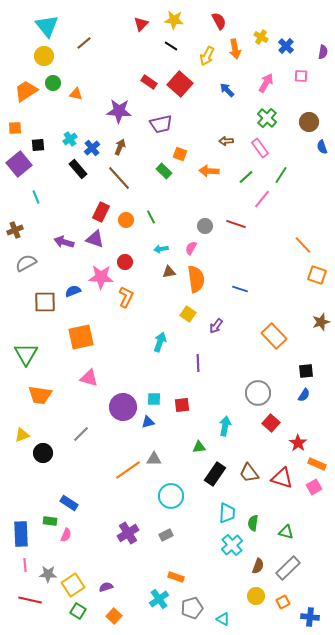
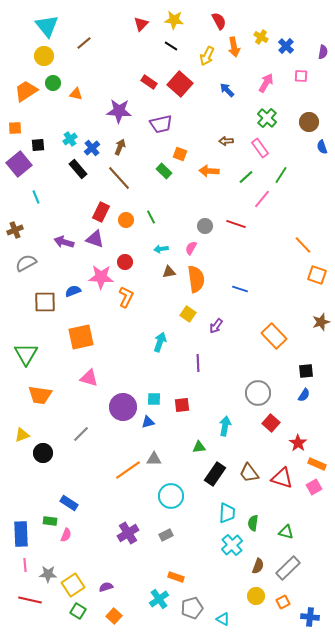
orange arrow at (235, 49): moved 1 px left, 2 px up
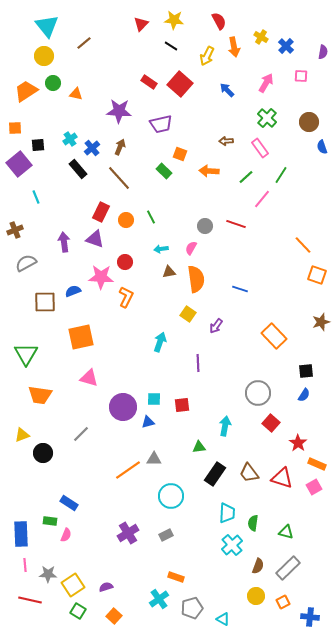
purple arrow at (64, 242): rotated 66 degrees clockwise
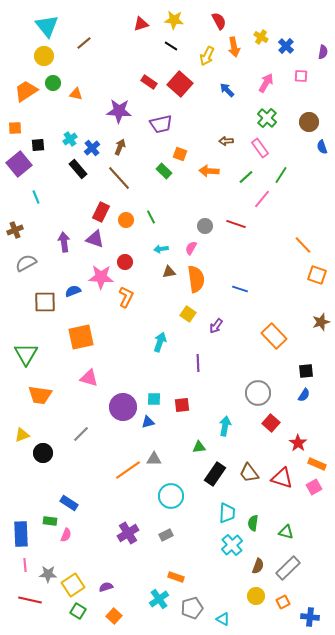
red triangle at (141, 24): rotated 28 degrees clockwise
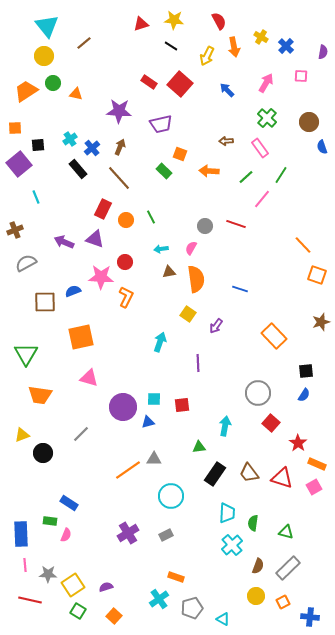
red rectangle at (101, 212): moved 2 px right, 3 px up
purple arrow at (64, 242): rotated 60 degrees counterclockwise
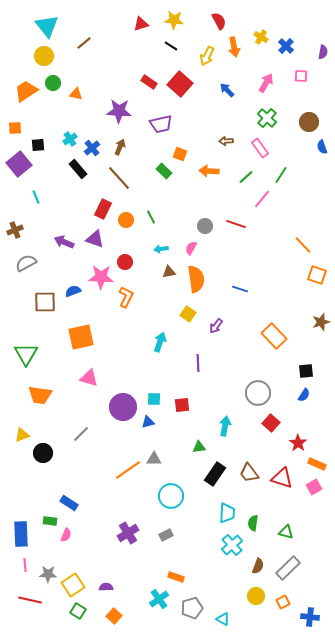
purple semicircle at (106, 587): rotated 16 degrees clockwise
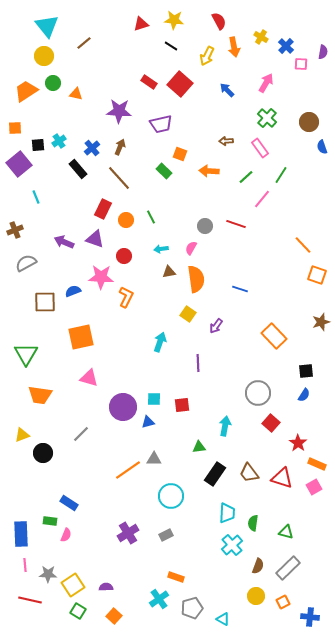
pink square at (301, 76): moved 12 px up
cyan cross at (70, 139): moved 11 px left, 2 px down
red circle at (125, 262): moved 1 px left, 6 px up
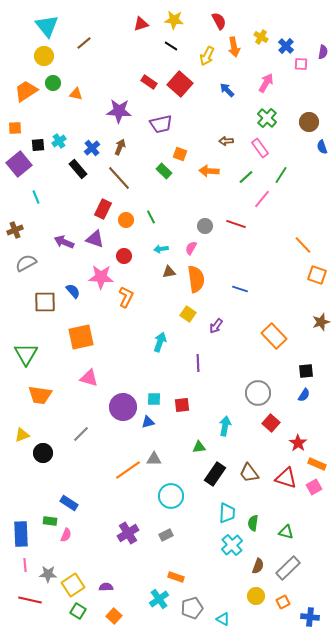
blue semicircle at (73, 291): rotated 70 degrees clockwise
red triangle at (282, 478): moved 4 px right
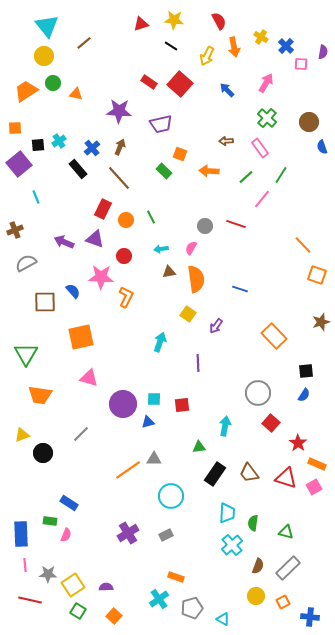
purple circle at (123, 407): moved 3 px up
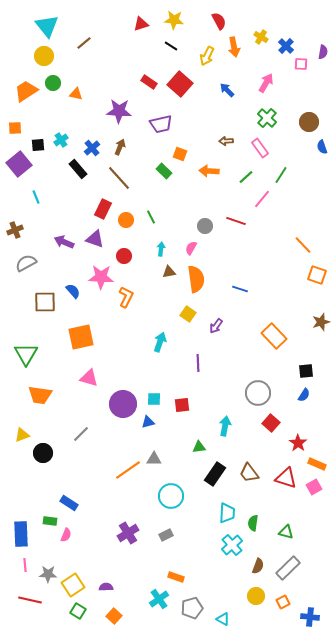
cyan cross at (59, 141): moved 2 px right, 1 px up
red line at (236, 224): moved 3 px up
cyan arrow at (161, 249): rotated 104 degrees clockwise
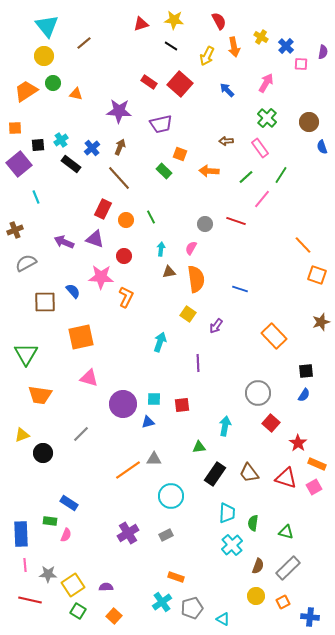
black rectangle at (78, 169): moved 7 px left, 5 px up; rotated 12 degrees counterclockwise
gray circle at (205, 226): moved 2 px up
cyan cross at (159, 599): moved 3 px right, 3 px down
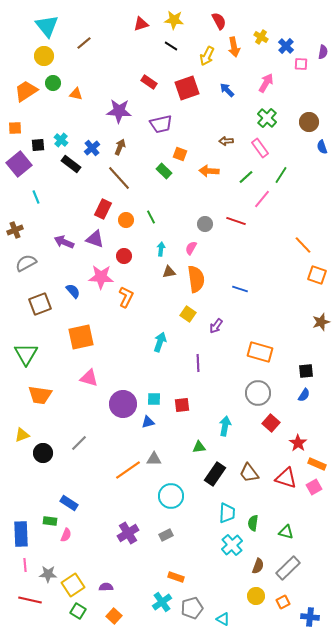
red square at (180, 84): moved 7 px right, 4 px down; rotated 30 degrees clockwise
cyan cross at (61, 140): rotated 16 degrees counterclockwise
brown square at (45, 302): moved 5 px left, 2 px down; rotated 20 degrees counterclockwise
orange rectangle at (274, 336): moved 14 px left, 16 px down; rotated 30 degrees counterclockwise
gray line at (81, 434): moved 2 px left, 9 px down
